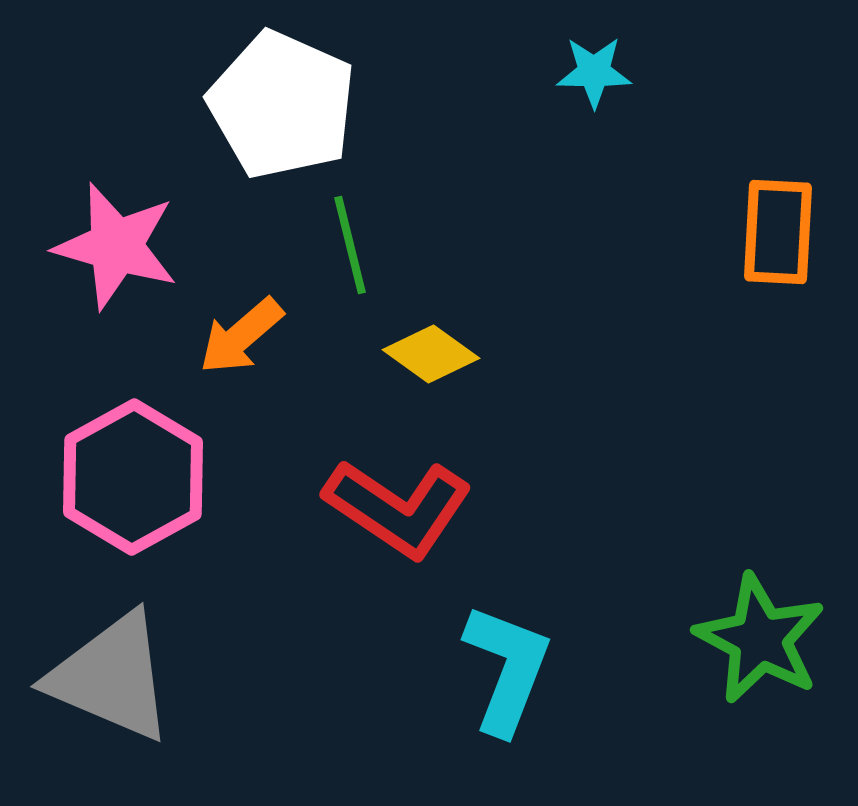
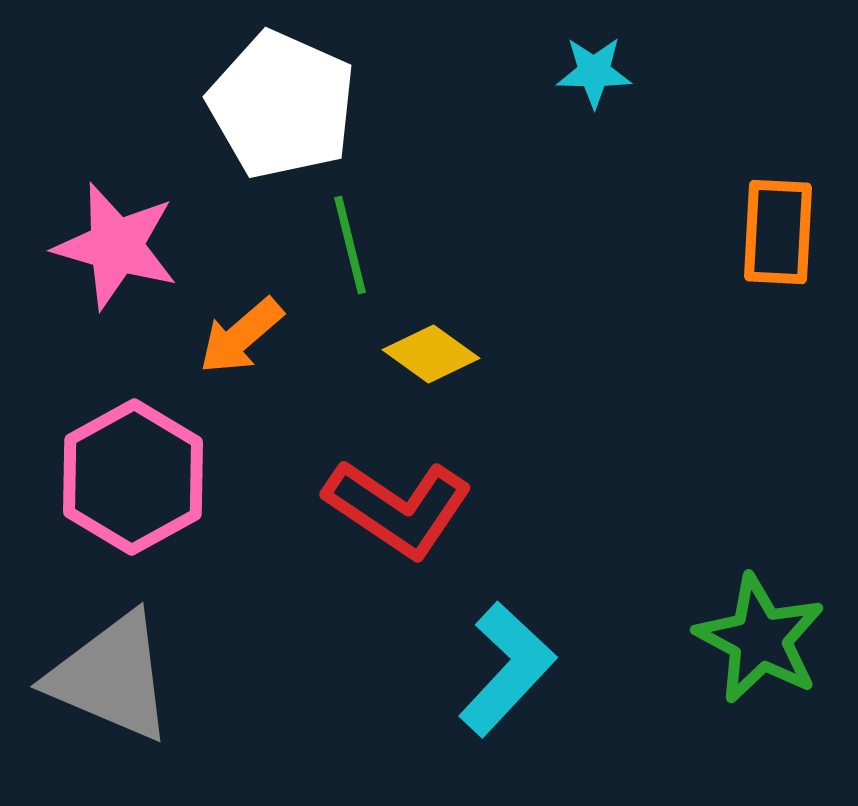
cyan L-shape: rotated 22 degrees clockwise
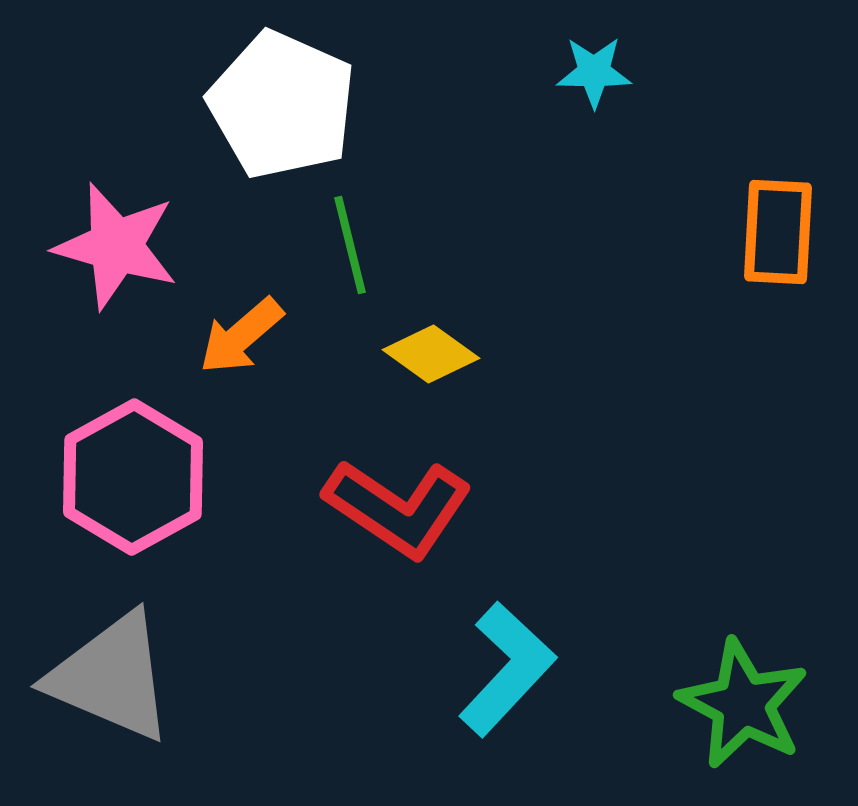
green star: moved 17 px left, 65 px down
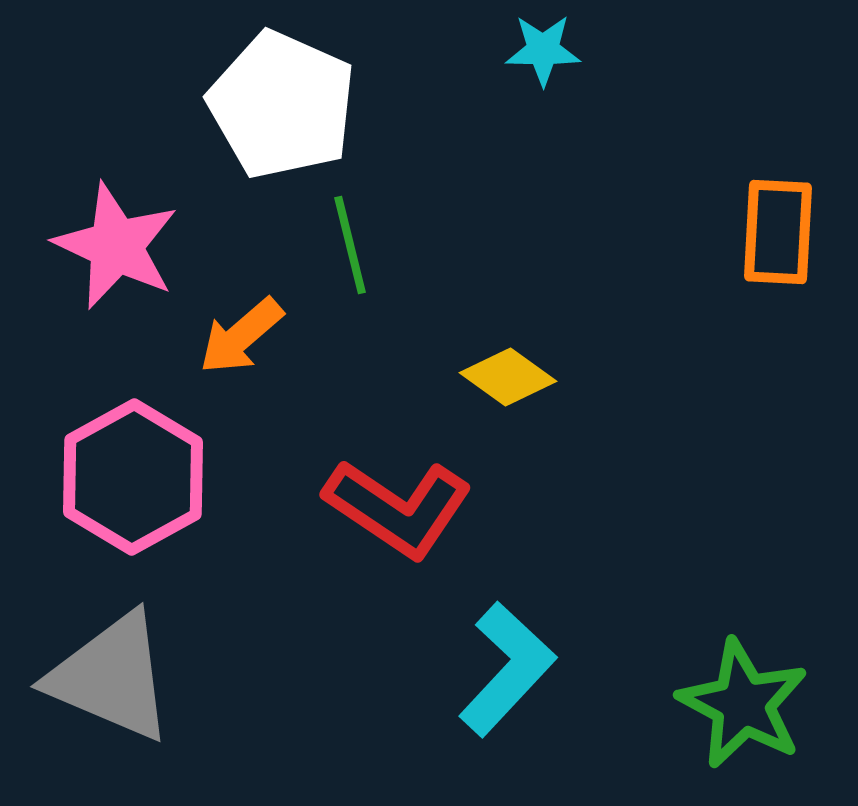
cyan star: moved 51 px left, 22 px up
pink star: rotated 9 degrees clockwise
yellow diamond: moved 77 px right, 23 px down
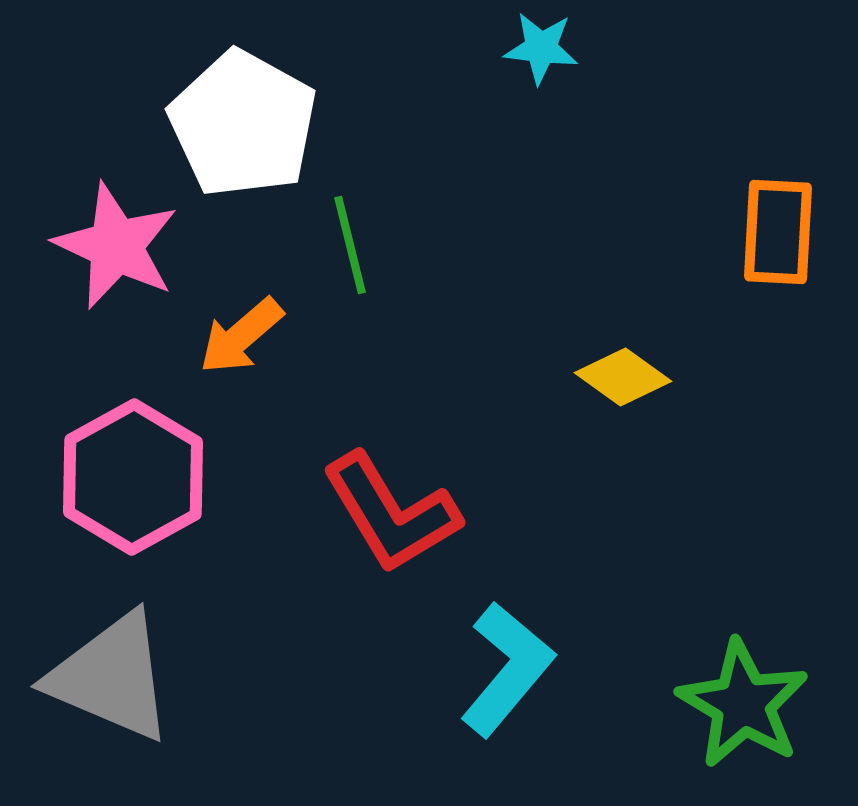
cyan star: moved 2 px left, 2 px up; rotated 6 degrees clockwise
white pentagon: moved 39 px left, 19 px down; rotated 5 degrees clockwise
yellow diamond: moved 115 px right
red L-shape: moved 7 px left, 5 px down; rotated 25 degrees clockwise
cyan L-shape: rotated 3 degrees counterclockwise
green star: rotated 3 degrees clockwise
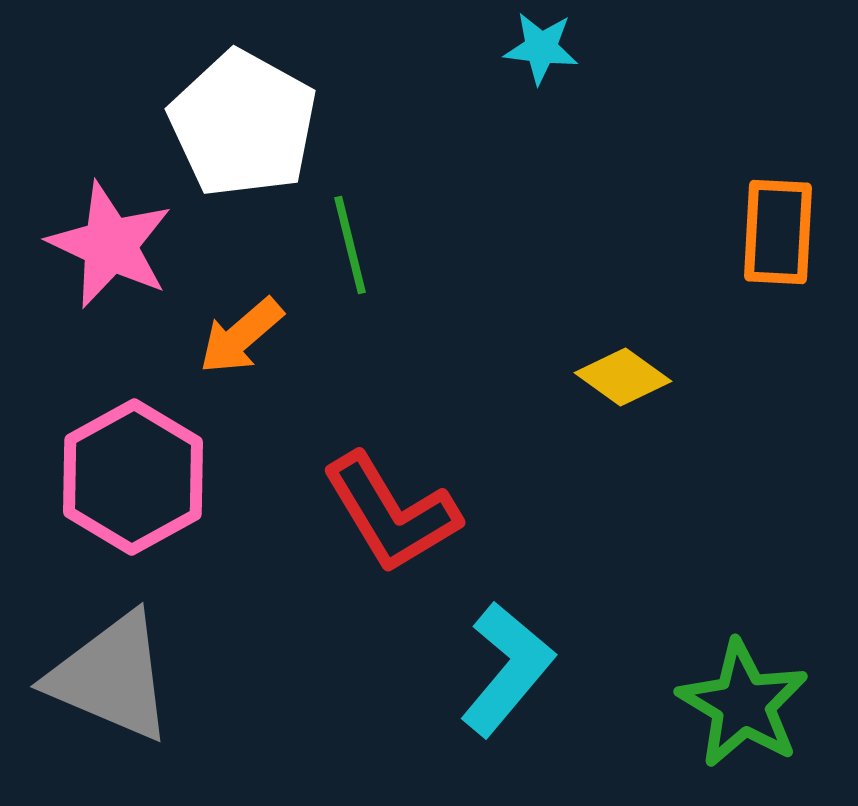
pink star: moved 6 px left, 1 px up
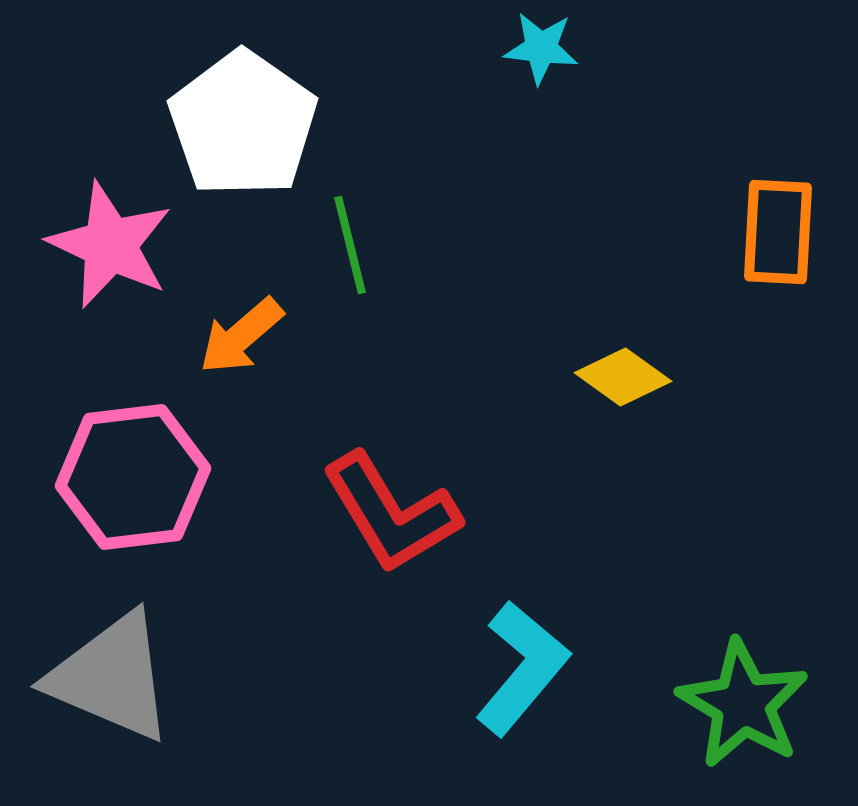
white pentagon: rotated 6 degrees clockwise
pink hexagon: rotated 22 degrees clockwise
cyan L-shape: moved 15 px right, 1 px up
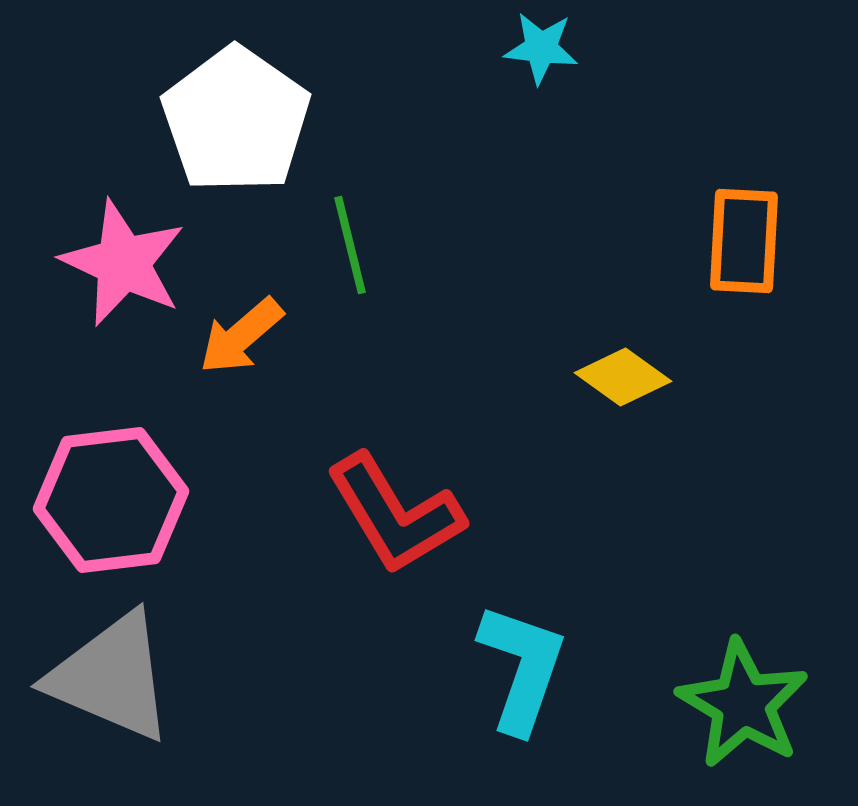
white pentagon: moved 7 px left, 4 px up
orange rectangle: moved 34 px left, 9 px down
pink star: moved 13 px right, 18 px down
pink hexagon: moved 22 px left, 23 px down
red L-shape: moved 4 px right, 1 px down
cyan L-shape: rotated 21 degrees counterclockwise
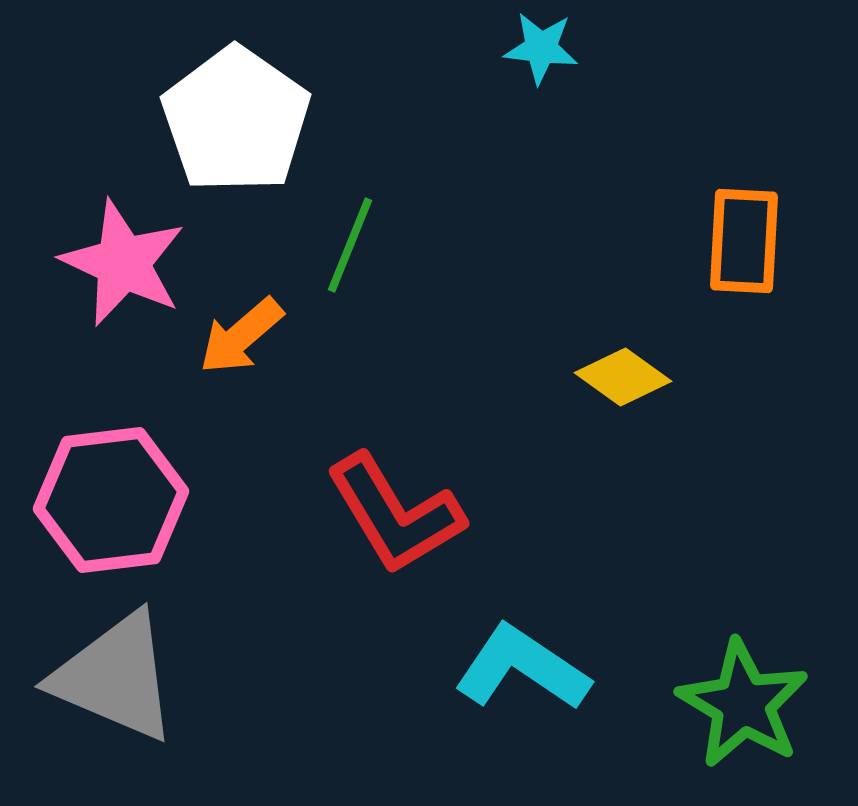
green line: rotated 36 degrees clockwise
cyan L-shape: rotated 75 degrees counterclockwise
gray triangle: moved 4 px right
